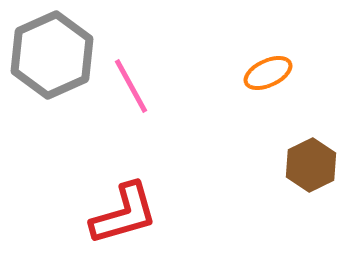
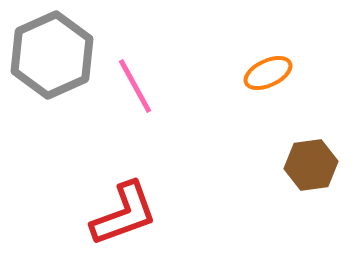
pink line: moved 4 px right
brown hexagon: rotated 18 degrees clockwise
red L-shape: rotated 4 degrees counterclockwise
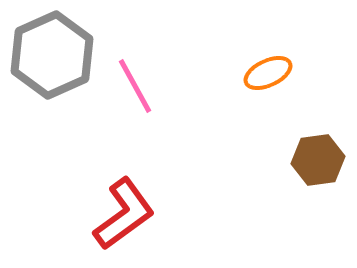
brown hexagon: moved 7 px right, 5 px up
red L-shape: rotated 16 degrees counterclockwise
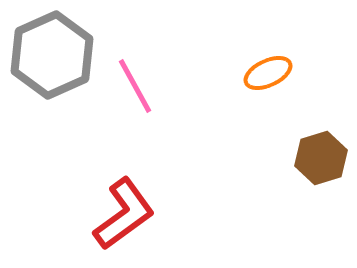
brown hexagon: moved 3 px right, 2 px up; rotated 9 degrees counterclockwise
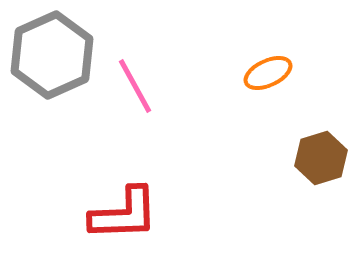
red L-shape: rotated 34 degrees clockwise
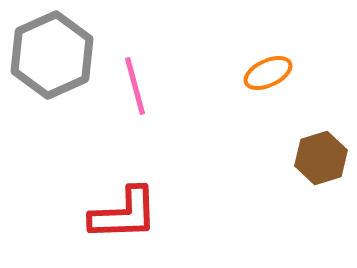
pink line: rotated 14 degrees clockwise
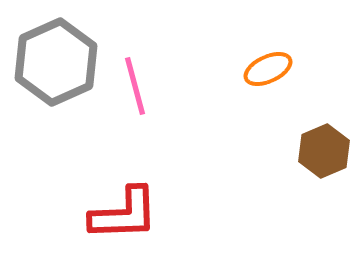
gray hexagon: moved 4 px right, 7 px down
orange ellipse: moved 4 px up
brown hexagon: moved 3 px right, 7 px up; rotated 6 degrees counterclockwise
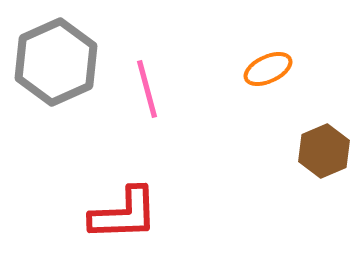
pink line: moved 12 px right, 3 px down
